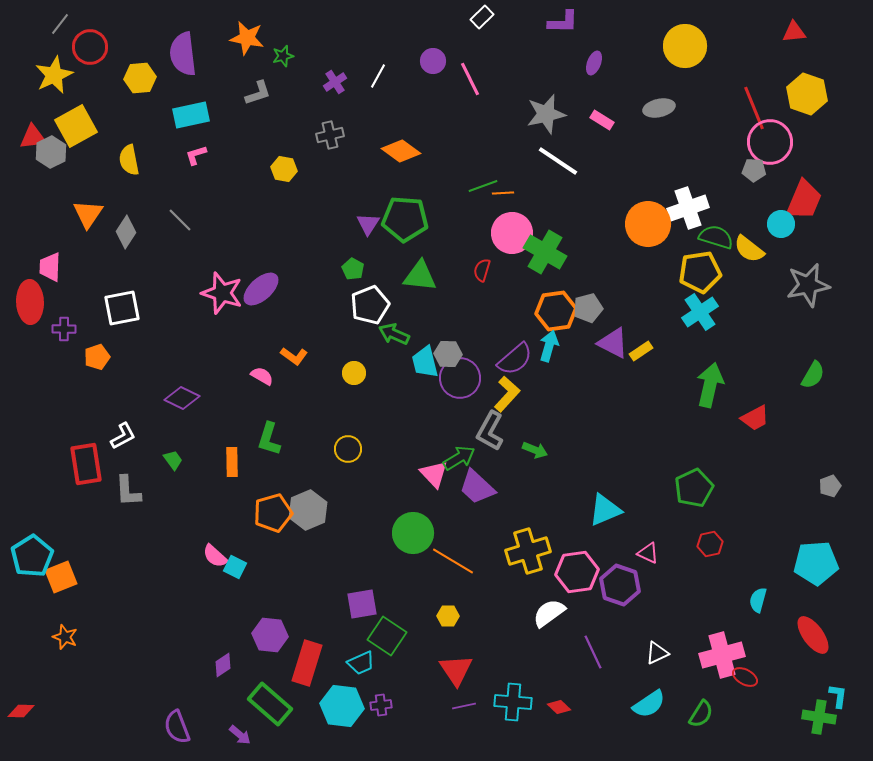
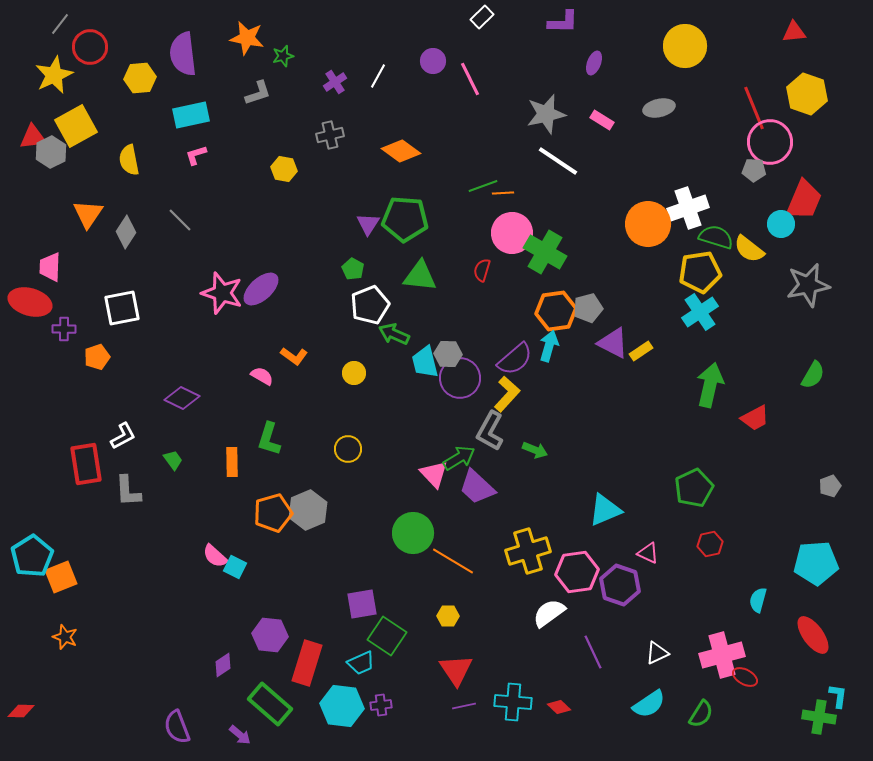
red ellipse at (30, 302): rotated 72 degrees counterclockwise
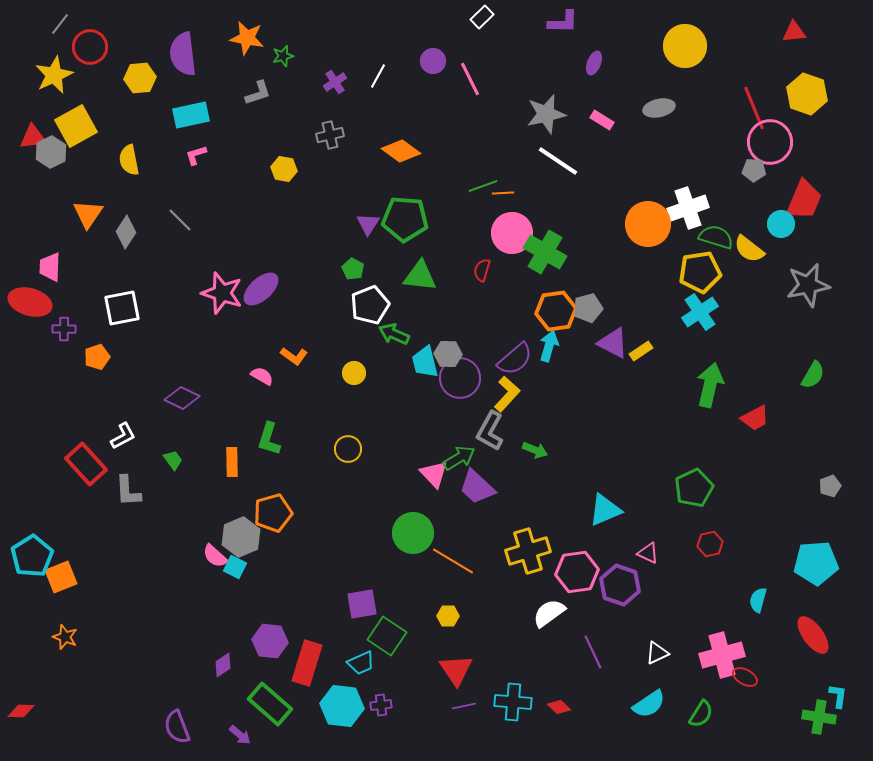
red rectangle at (86, 464): rotated 33 degrees counterclockwise
gray hexagon at (308, 510): moved 67 px left, 27 px down
purple hexagon at (270, 635): moved 6 px down
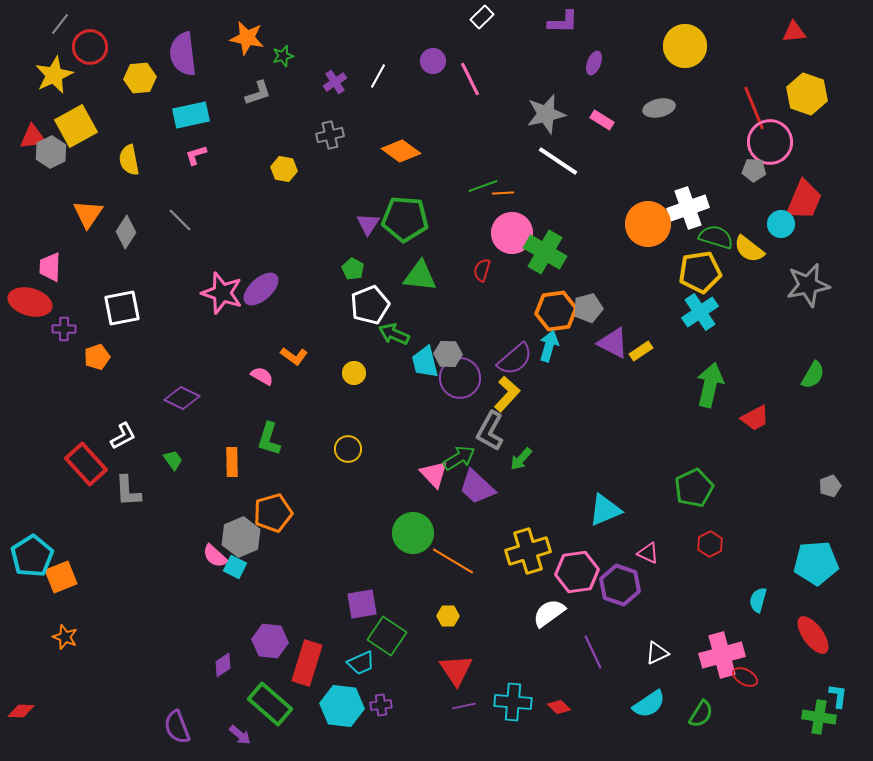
green arrow at (535, 450): moved 14 px left, 9 px down; rotated 110 degrees clockwise
red hexagon at (710, 544): rotated 15 degrees counterclockwise
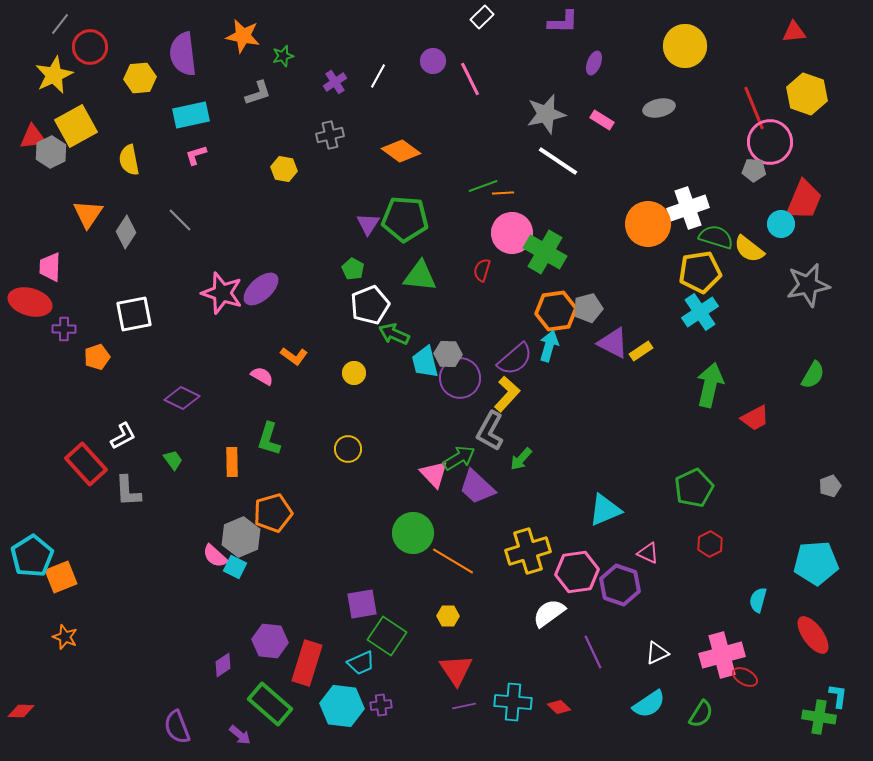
orange star at (247, 38): moved 4 px left, 2 px up
white square at (122, 308): moved 12 px right, 6 px down
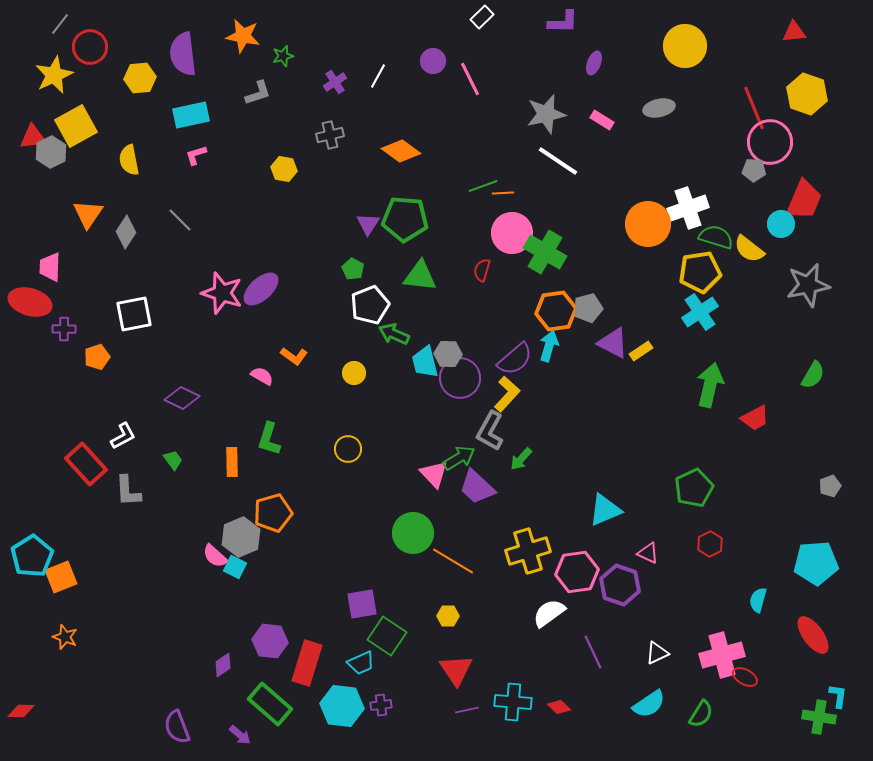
purple line at (464, 706): moved 3 px right, 4 px down
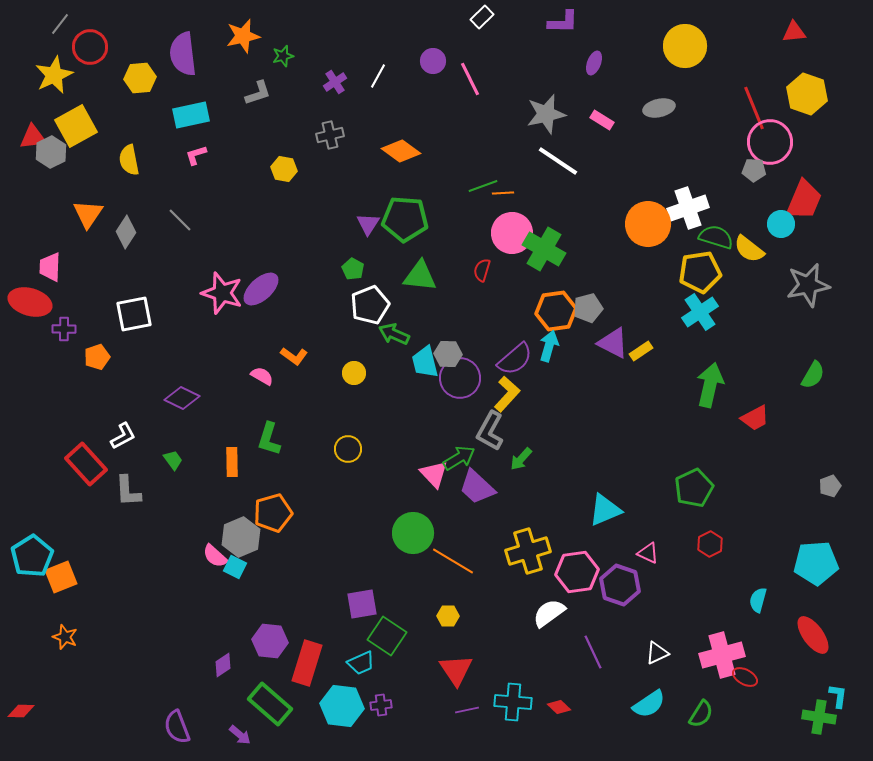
orange star at (243, 36): rotated 24 degrees counterclockwise
green cross at (545, 252): moved 1 px left, 3 px up
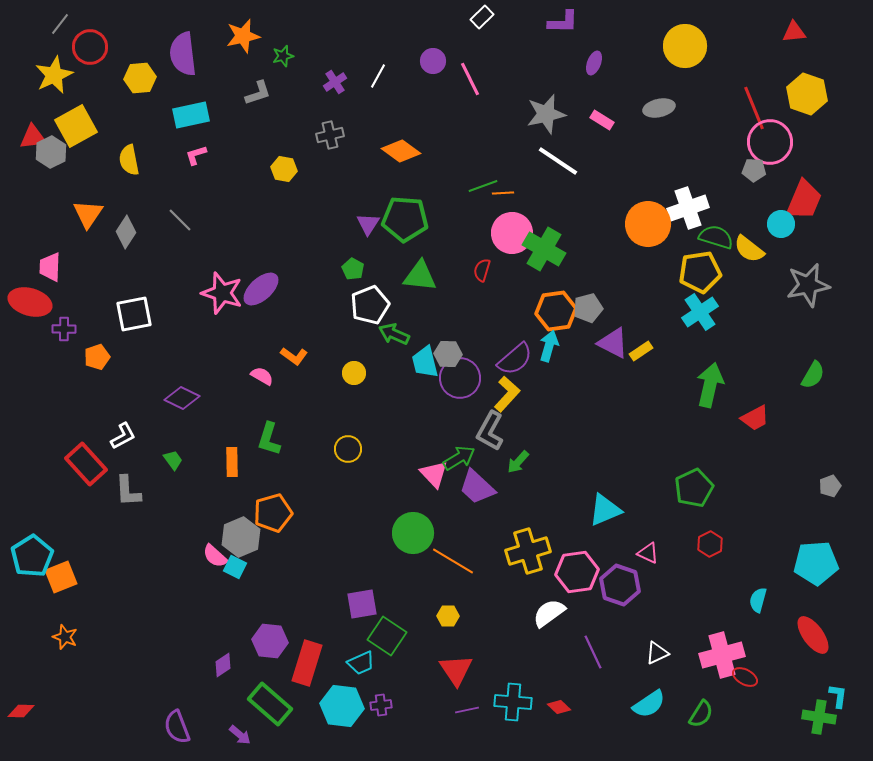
green arrow at (521, 459): moved 3 px left, 3 px down
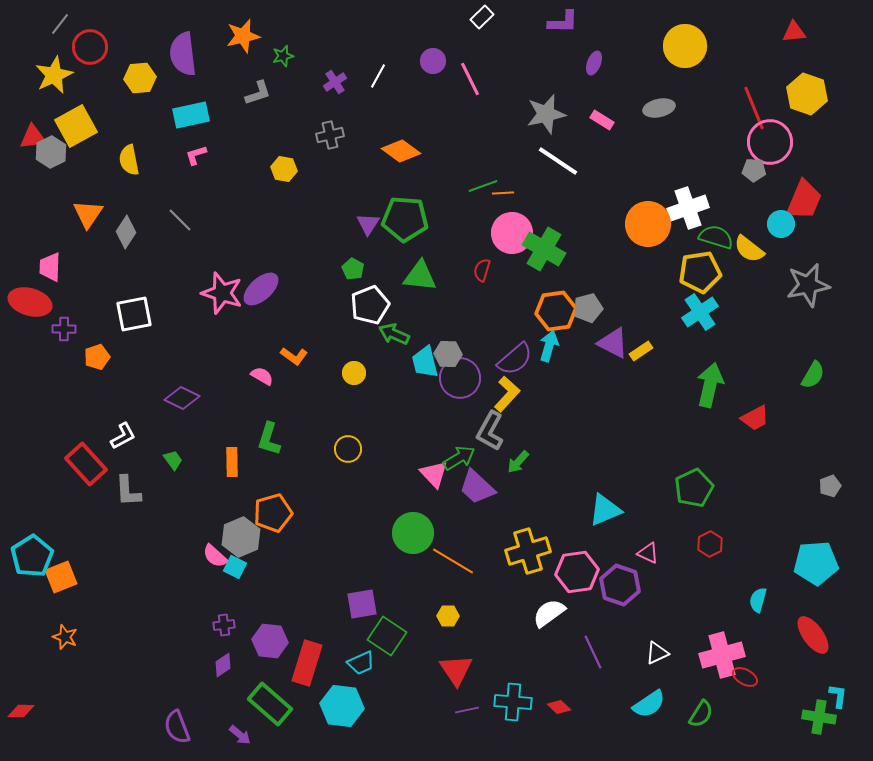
purple cross at (381, 705): moved 157 px left, 80 px up
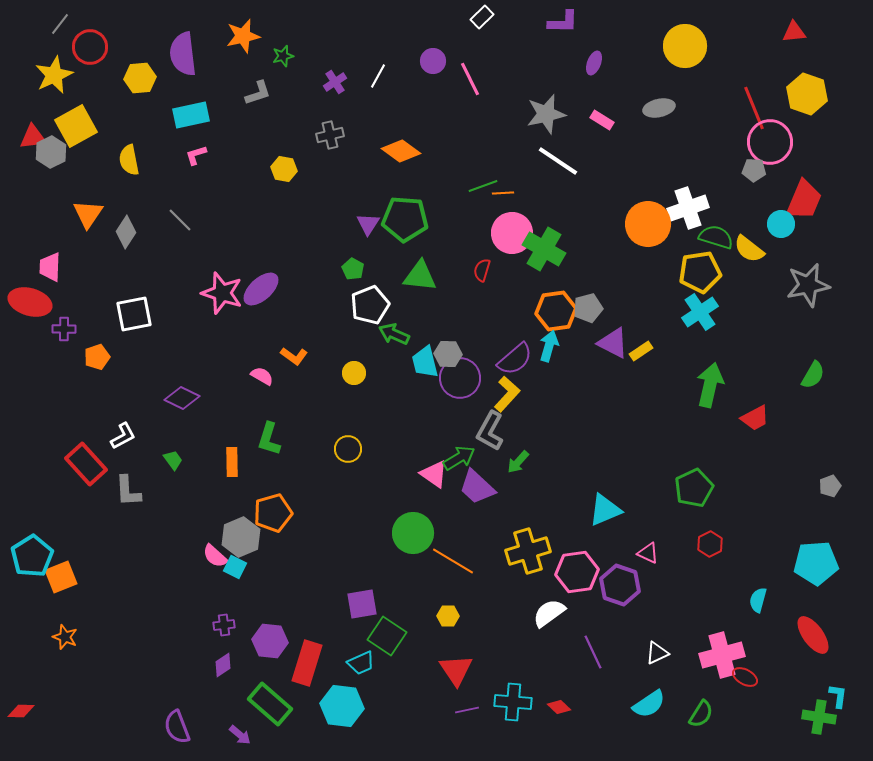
pink triangle at (434, 474): rotated 12 degrees counterclockwise
